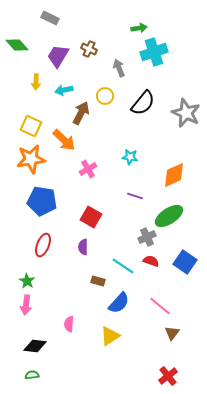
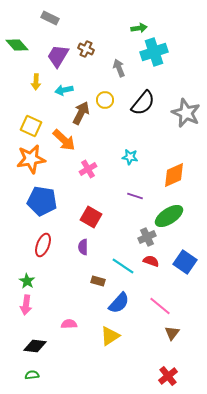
brown cross: moved 3 px left
yellow circle: moved 4 px down
pink semicircle: rotated 84 degrees clockwise
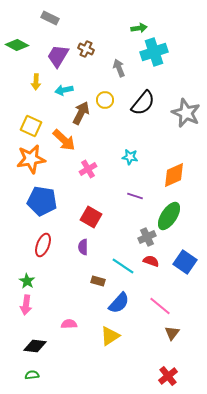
green diamond: rotated 20 degrees counterclockwise
green ellipse: rotated 24 degrees counterclockwise
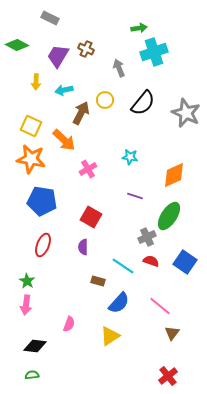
orange star: rotated 20 degrees clockwise
pink semicircle: rotated 112 degrees clockwise
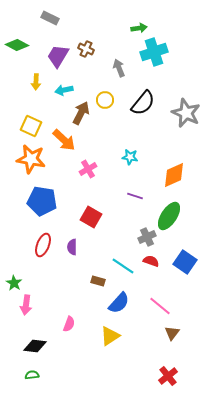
purple semicircle: moved 11 px left
green star: moved 13 px left, 2 px down
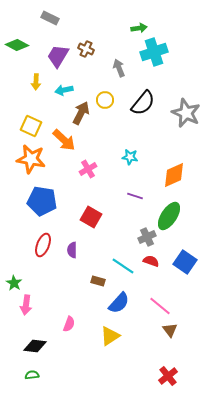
purple semicircle: moved 3 px down
brown triangle: moved 2 px left, 3 px up; rotated 14 degrees counterclockwise
